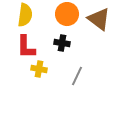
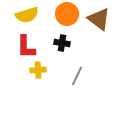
yellow semicircle: moved 2 px right; rotated 65 degrees clockwise
yellow cross: moved 1 px left, 1 px down; rotated 14 degrees counterclockwise
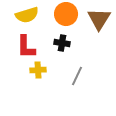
orange circle: moved 1 px left
brown triangle: rotated 25 degrees clockwise
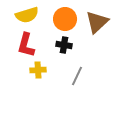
orange circle: moved 1 px left, 5 px down
brown triangle: moved 2 px left, 3 px down; rotated 15 degrees clockwise
black cross: moved 2 px right, 2 px down
red L-shape: moved 2 px up; rotated 15 degrees clockwise
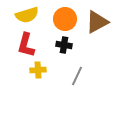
brown triangle: rotated 15 degrees clockwise
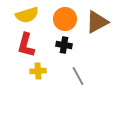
yellow cross: moved 1 px down
gray line: moved 1 px right; rotated 54 degrees counterclockwise
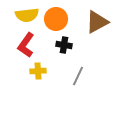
yellow semicircle: rotated 10 degrees clockwise
orange circle: moved 9 px left
red L-shape: rotated 20 degrees clockwise
gray line: rotated 54 degrees clockwise
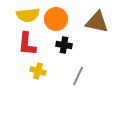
yellow semicircle: moved 1 px right
brown triangle: rotated 40 degrees clockwise
red L-shape: moved 1 px right, 1 px up; rotated 30 degrees counterclockwise
yellow cross: rotated 21 degrees clockwise
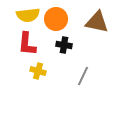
gray line: moved 5 px right
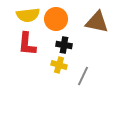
yellow cross: moved 21 px right, 6 px up
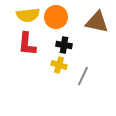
orange circle: moved 2 px up
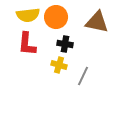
black cross: moved 1 px right, 1 px up
